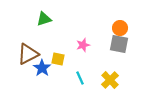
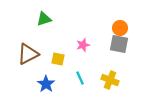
blue star: moved 4 px right, 16 px down
yellow cross: rotated 24 degrees counterclockwise
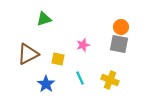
orange circle: moved 1 px right, 1 px up
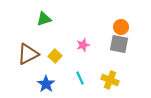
yellow square: moved 3 px left, 3 px up; rotated 32 degrees clockwise
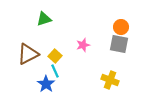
cyan line: moved 25 px left, 7 px up
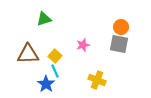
brown triangle: rotated 25 degrees clockwise
yellow cross: moved 13 px left
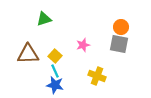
yellow cross: moved 4 px up
blue star: moved 9 px right, 1 px down; rotated 24 degrees counterclockwise
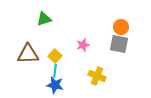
cyan line: rotated 32 degrees clockwise
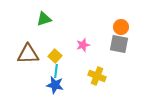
cyan line: moved 1 px right
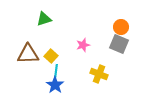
gray square: rotated 12 degrees clockwise
yellow square: moved 4 px left
yellow cross: moved 2 px right, 2 px up
blue star: rotated 24 degrees clockwise
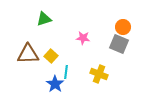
orange circle: moved 2 px right
pink star: moved 7 px up; rotated 24 degrees clockwise
cyan line: moved 10 px right, 1 px down
blue star: moved 1 px up
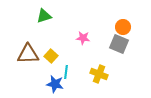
green triangle: moved 3 px up
blue star: rotated 24 degrees counterclockwise
